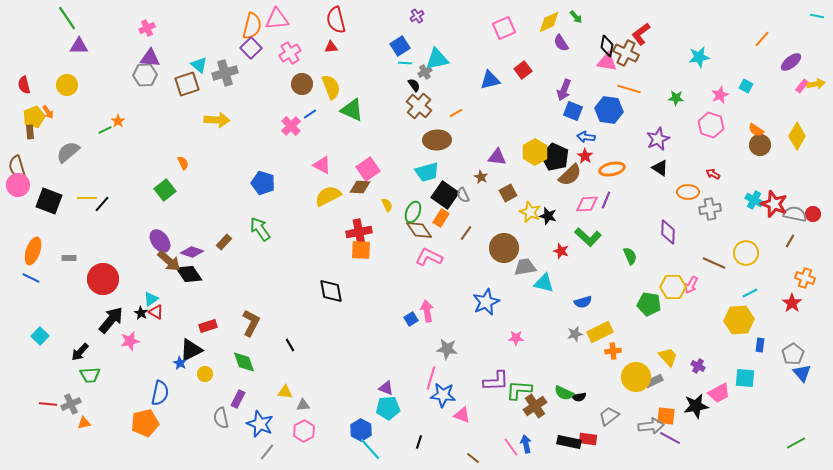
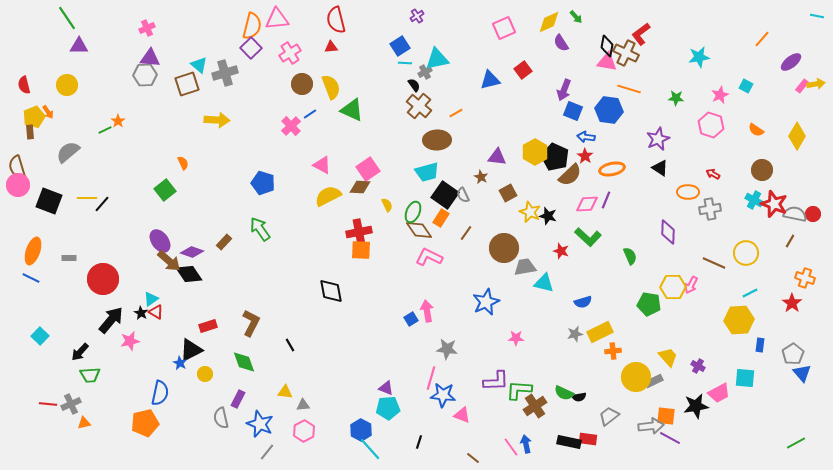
brown circle at (760, 145): moved 2 px right, 25 px down
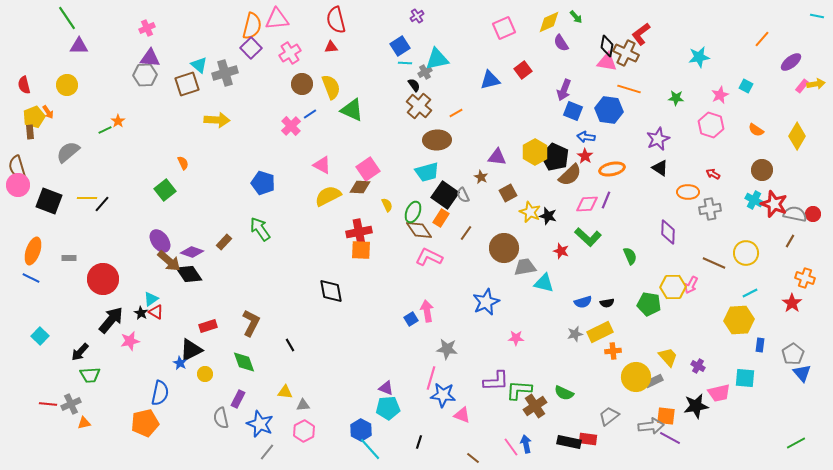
pink trapezoid at (719, 393): rotated 15 degrees clockwise
black semicircle at (579, 397): moved 28 px right, 94 px up
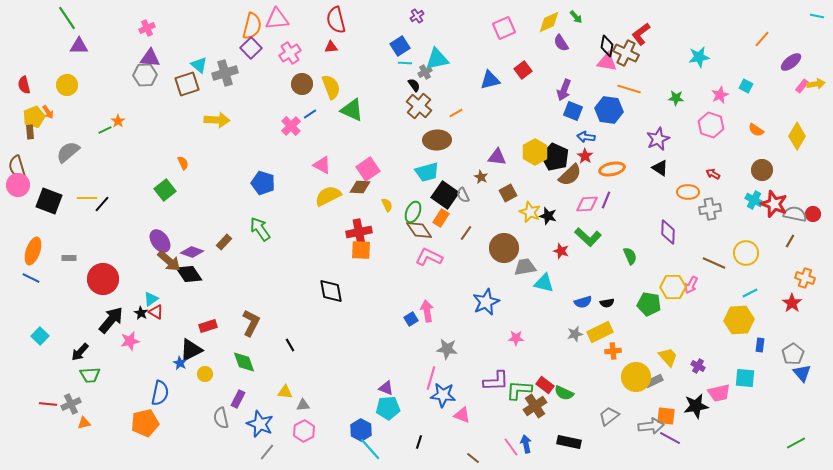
red rectangle at (588, 439): moved 43 px left, 54 px up; rotated 30 degrees clockwise
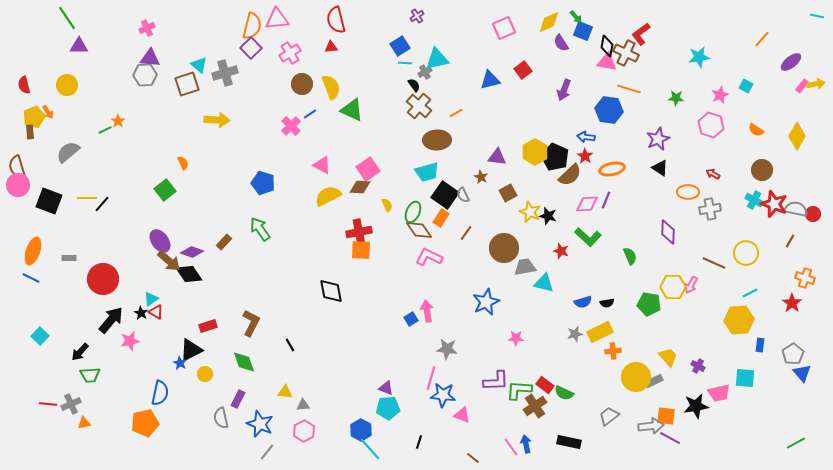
blue square at (573, 111): moved 10 px right, 80 px up
gray semicircle at (795, 214): moved 1 px right, 5 px up
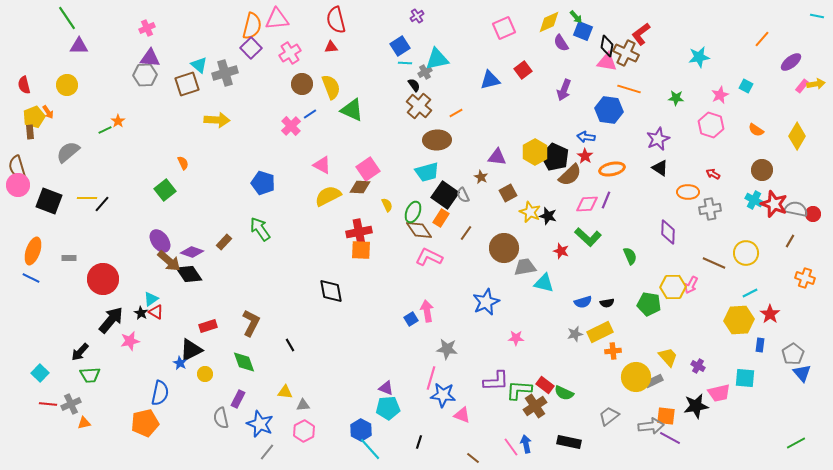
red star at (792, 303): moved 22 px left, 11 px down
cyan square at (40, 336): moved 37 px down
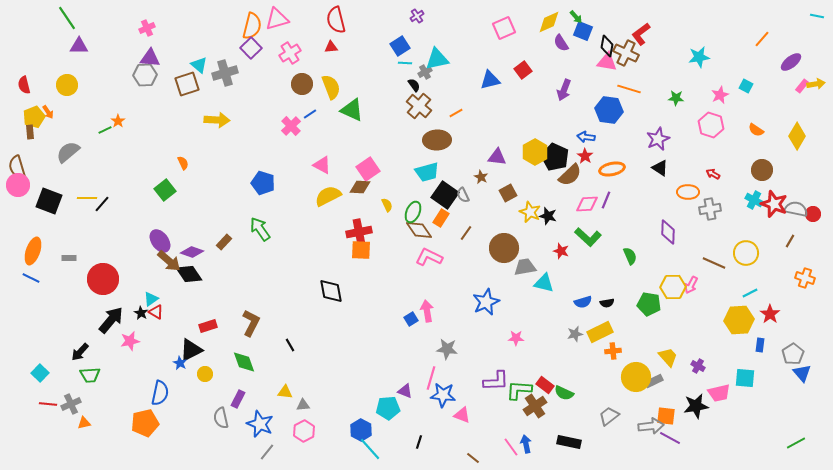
pink triangle at (277, 19): rotated 10 degrees counterclockwise
purple triangle at (386, 388): moved 19 px right, 3 px down
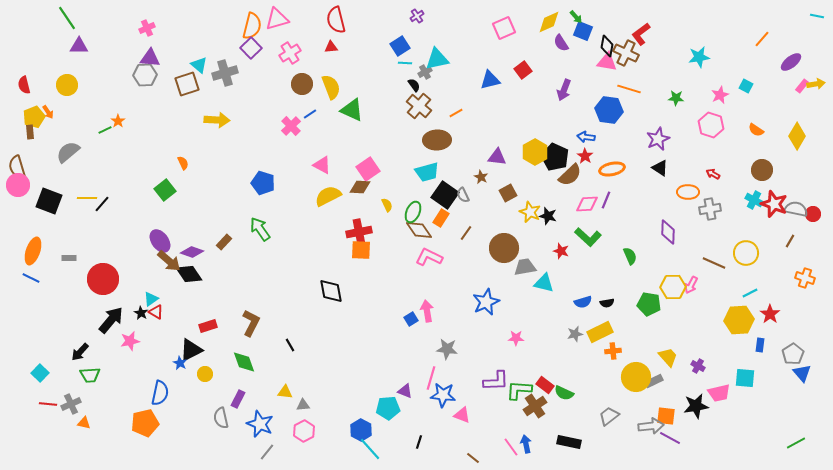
orange triangle at (84, 423): rotated 24 degrees clockwise
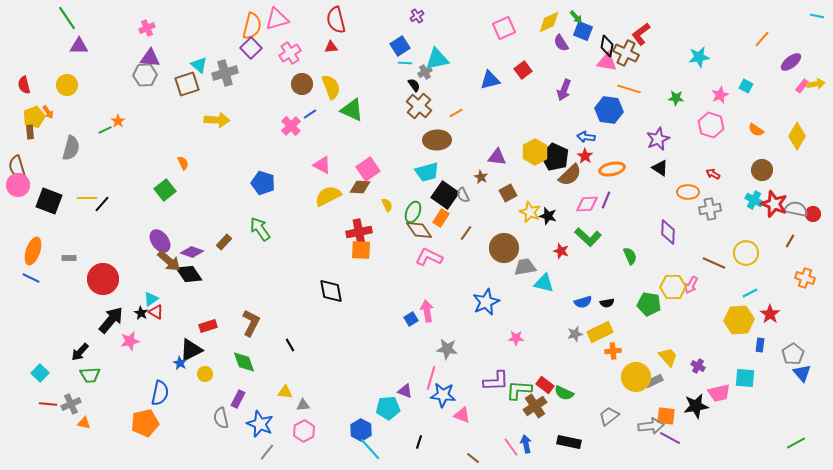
gray semicircle at (68, 152): moved 3 px right, 4 px up; rotated 145 degrees clockwise
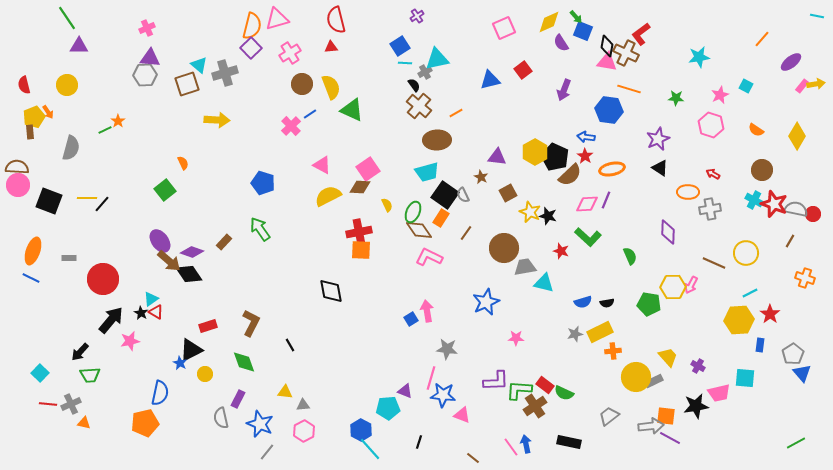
brown semicircle at (17, 167): rotated 110 degrees clockwise
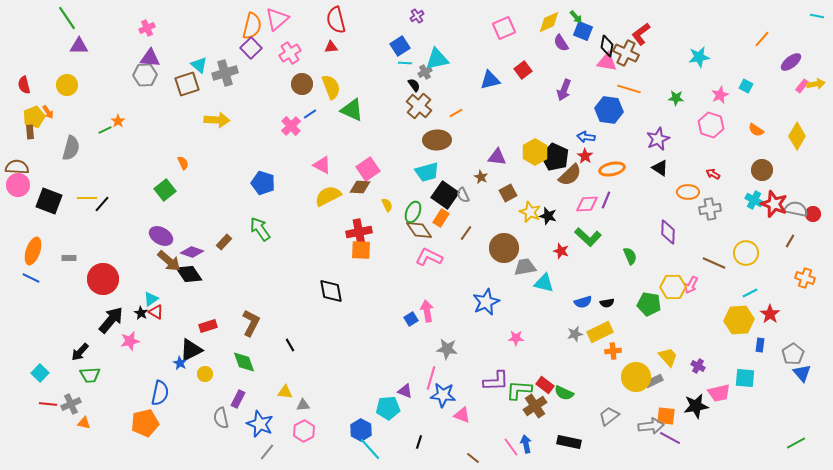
pink triangle at (277, 19): rotated 25 degrees counterclockwise
purple ellipse at (160, 241): moved 1 px right, 5 px up; rotated 25 degrees counterclockwise
